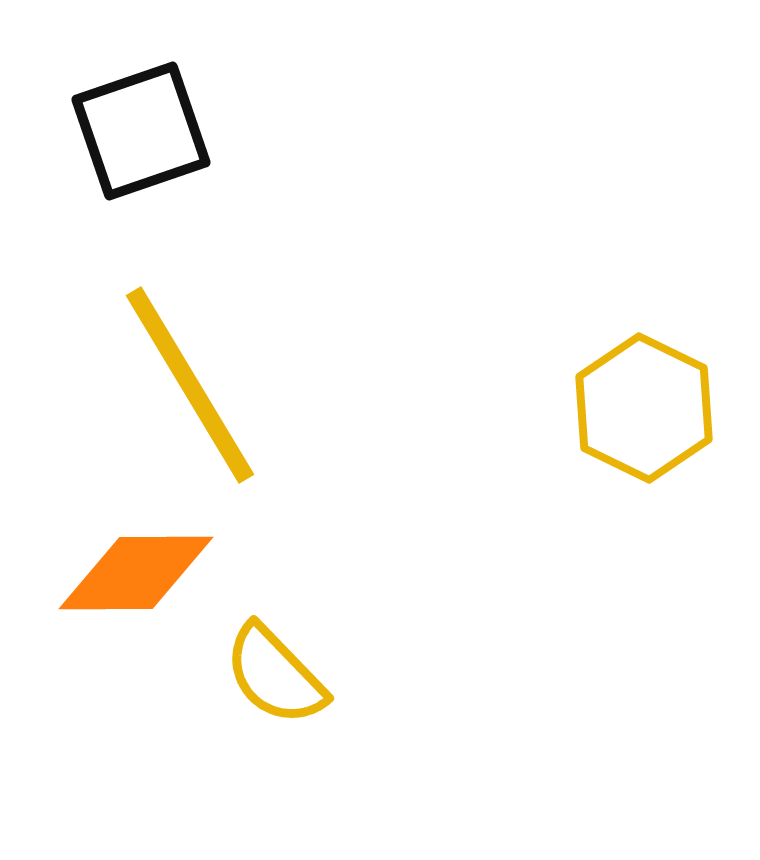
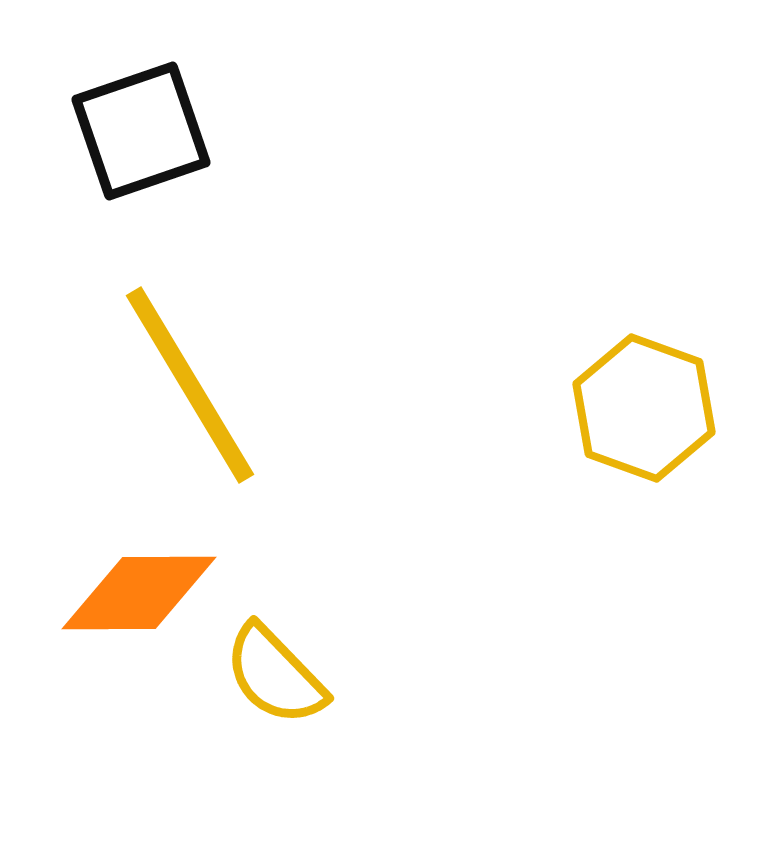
yellow hexagon: rotated 6 degrees counterclockwise
orange diamond: moved 3 px right, 20 px down
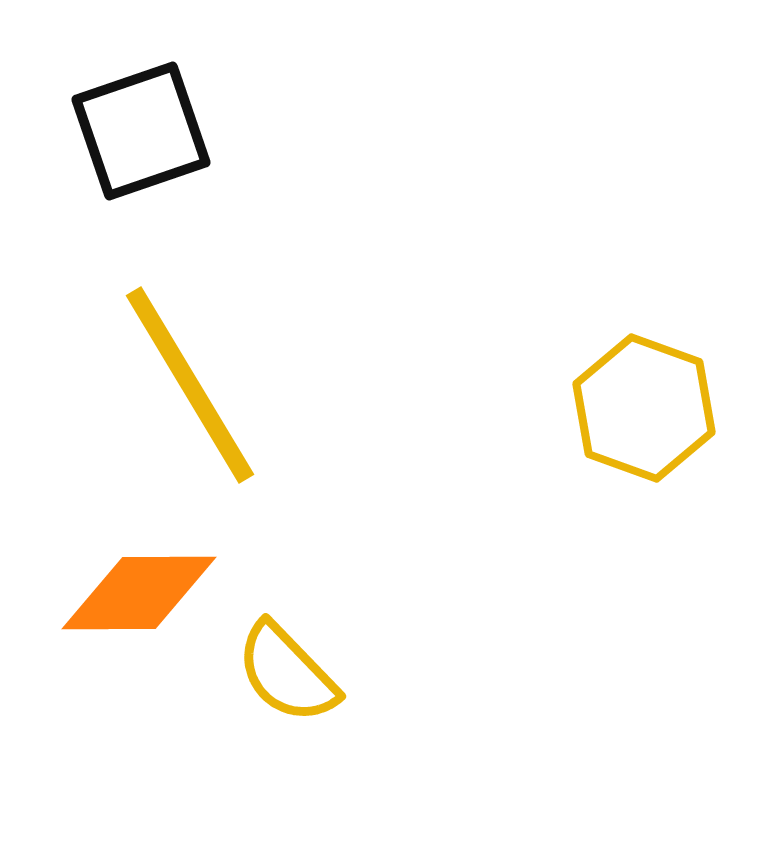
yellow semicircle: moved 12 px right, 2 px up
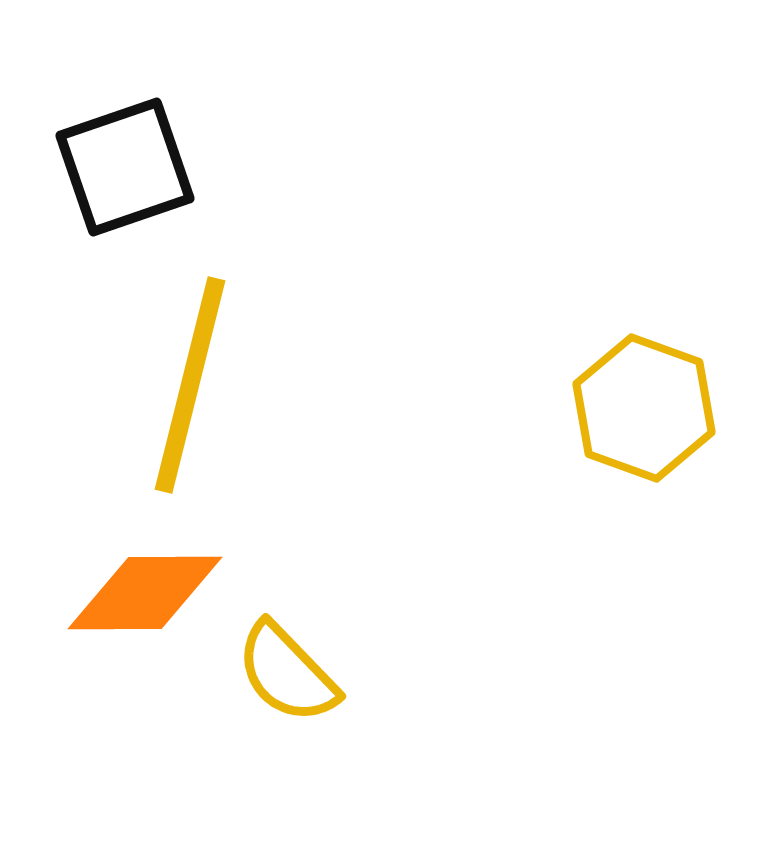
black square: moved 16 px left, 36 px down
yellow line: rotated 45 degrees clockwise
orange diamond: moved 6 px right
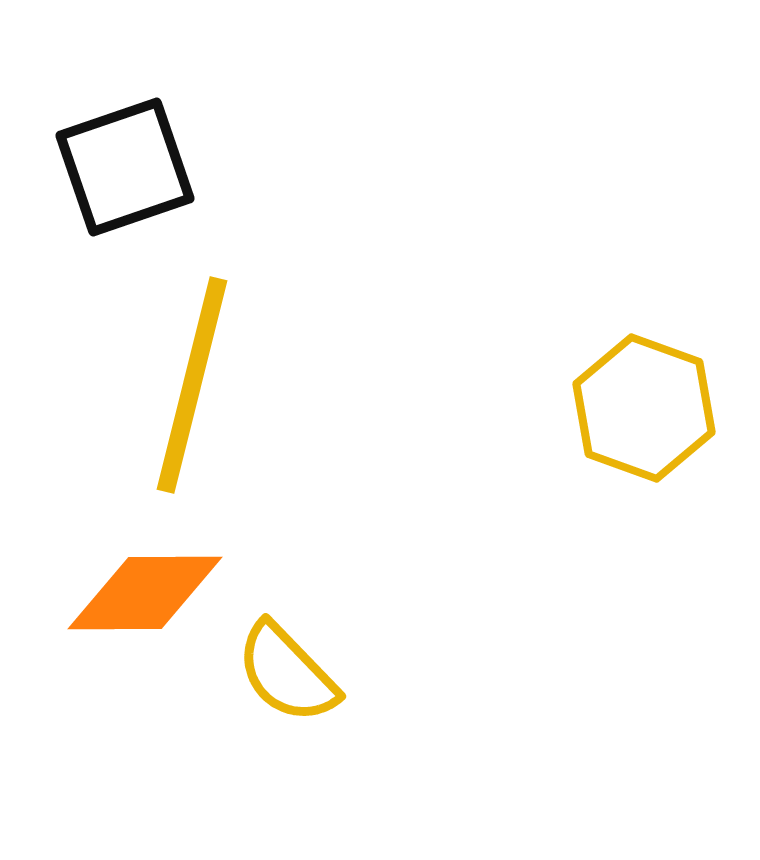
yellow line: moved 2 px right
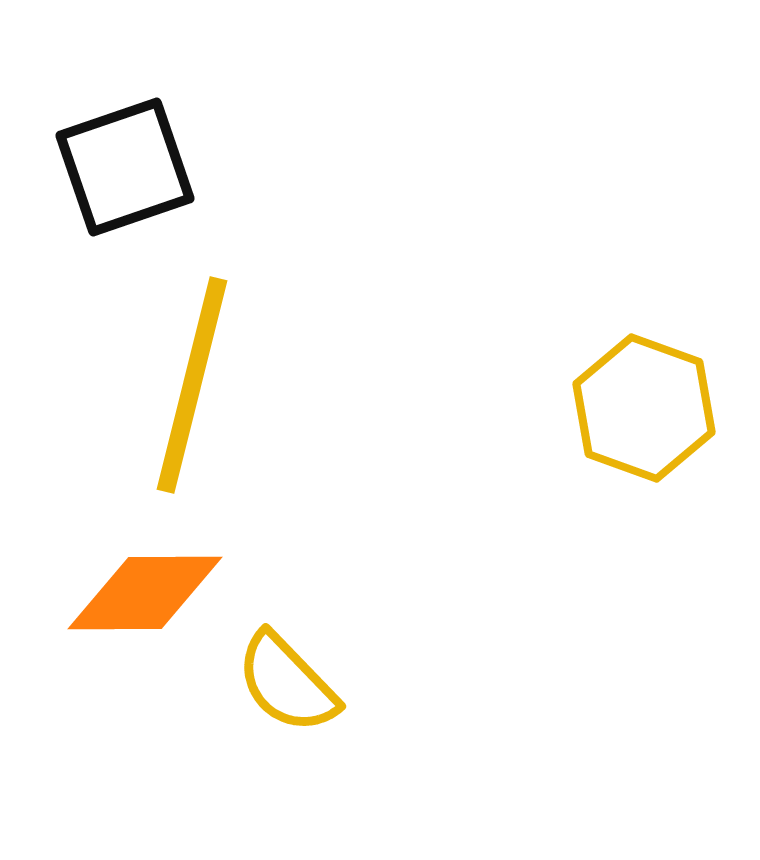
yellow semicircle: moved 10 px down
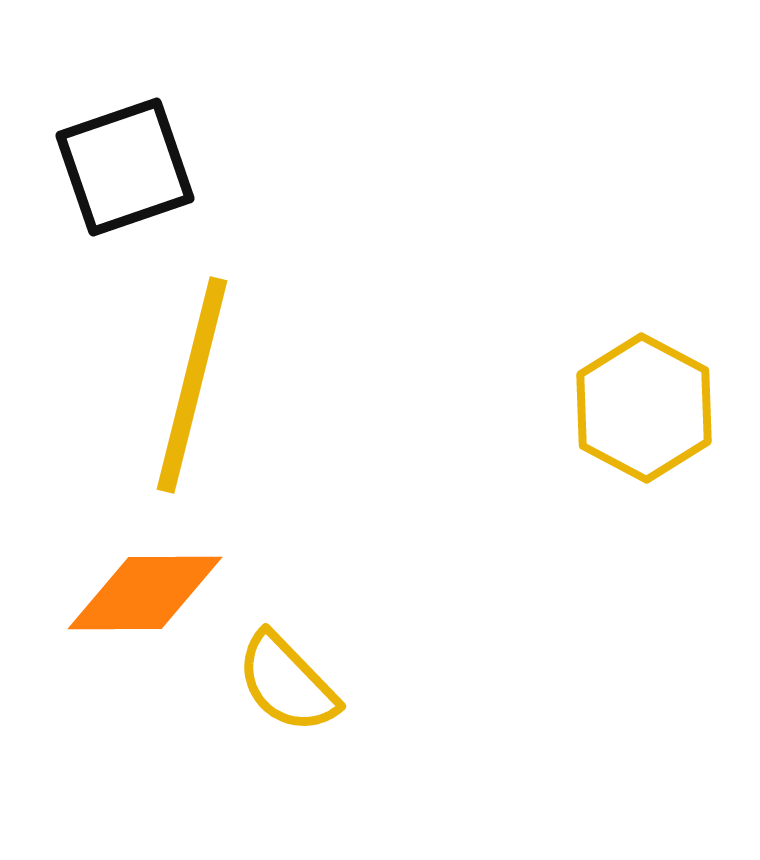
yellow hexagon: rotated 8 degrees clockwise
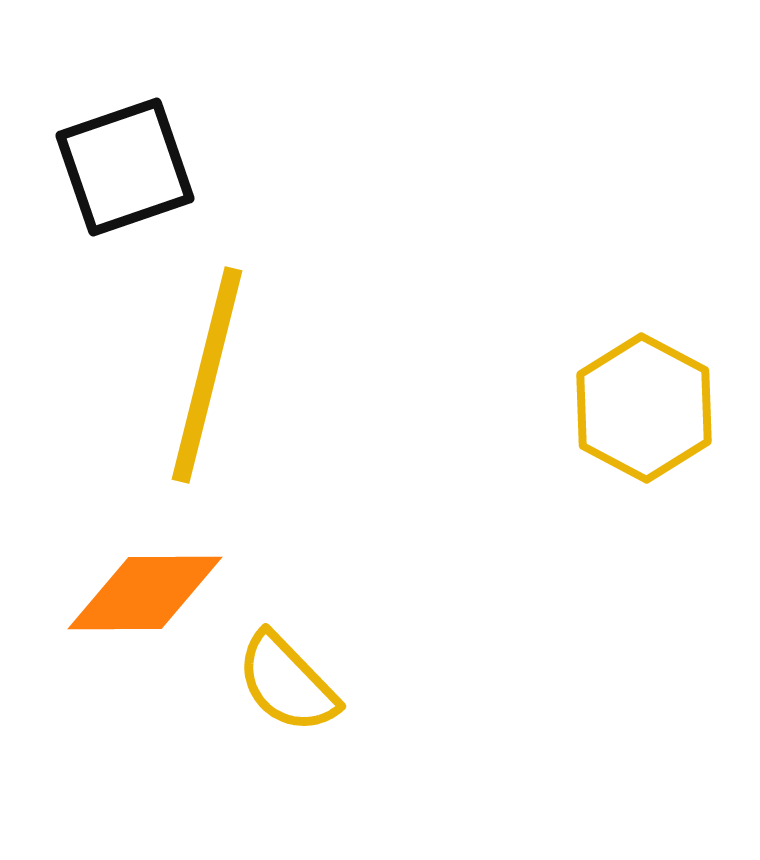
yellow line: moved 15 px right, 10 px up
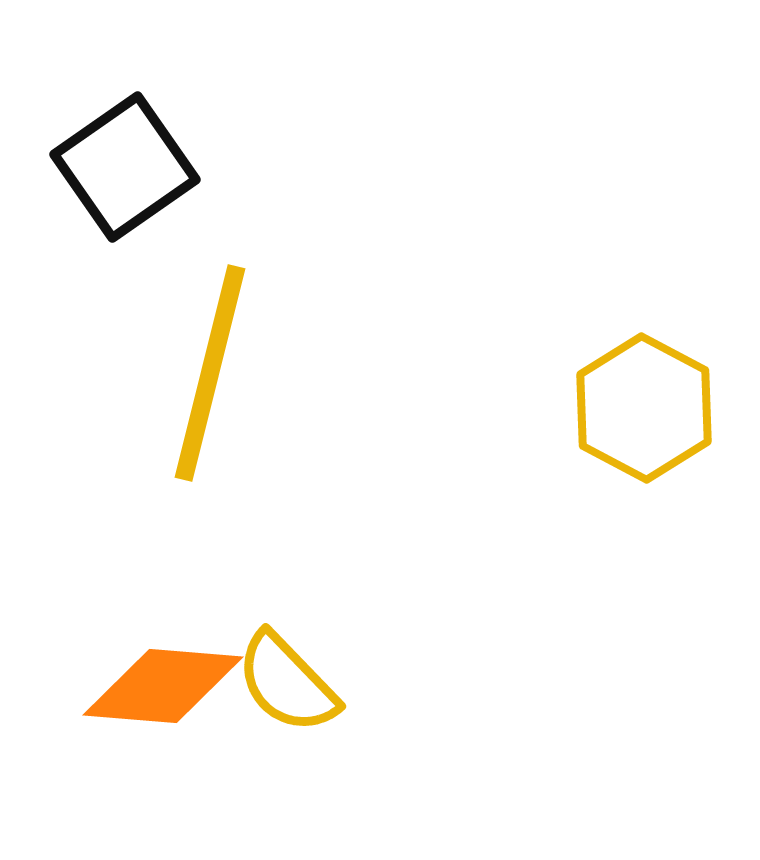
black square: rotated 16 degrees counterclockwise
yellow line: moved 3 px right, 2 px up
orange diamond: moved 18 px right, 93 px down; rotated 5 degrees clockwise
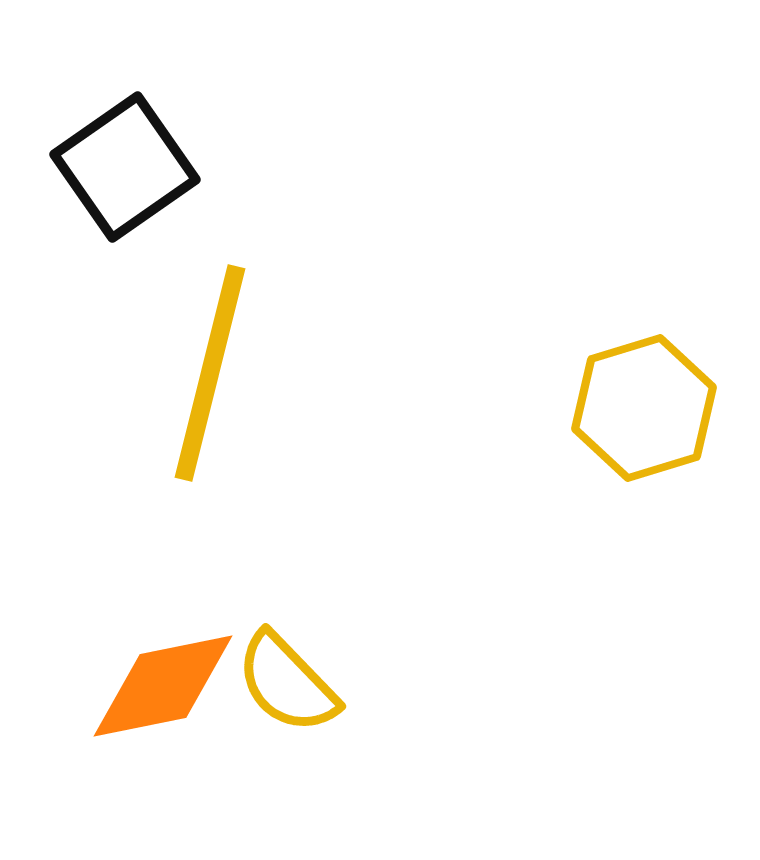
yellow hexagon: rotated 15 degrees clockwise
orange diamond: rotated 16 degrees counterclockwise
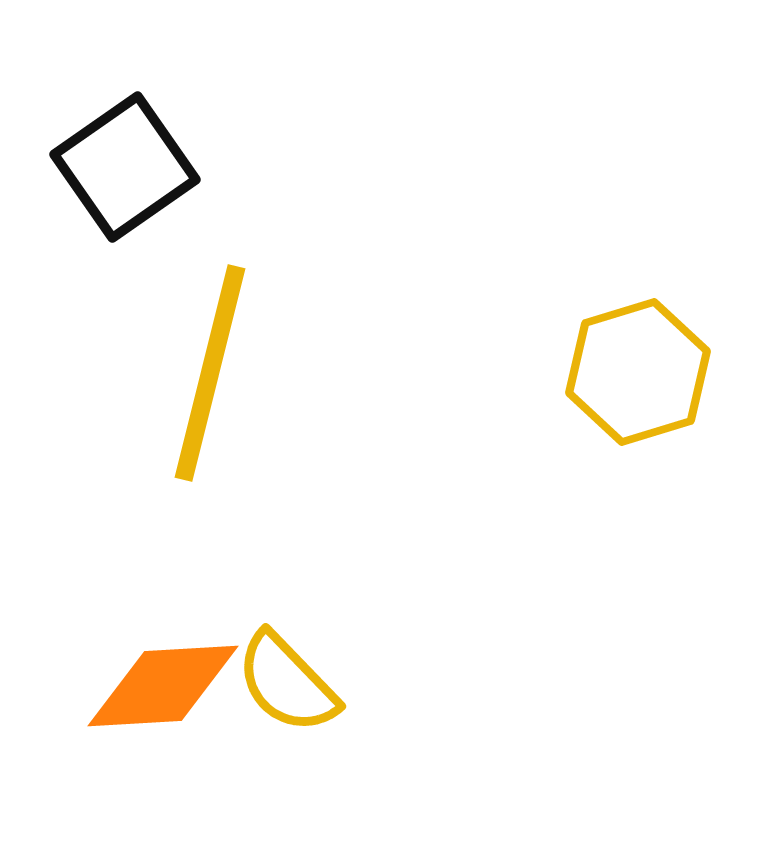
yellow hexagon: moved 6 px left, 36 px up
orange diamond: rotated 8 degrees clockwise
